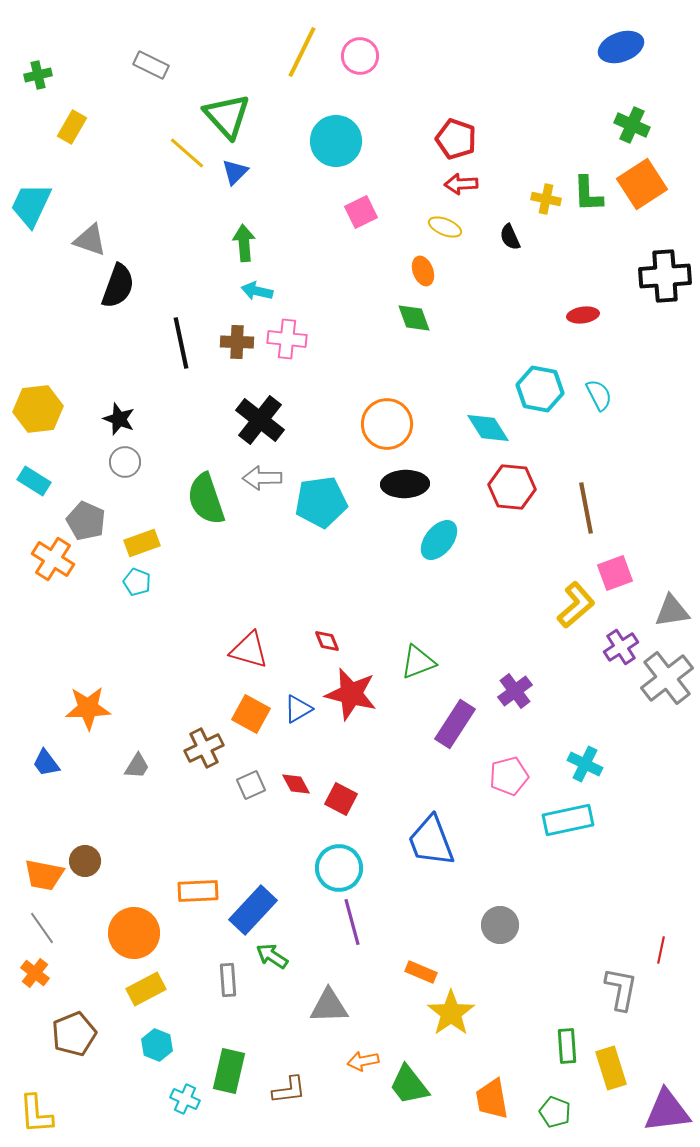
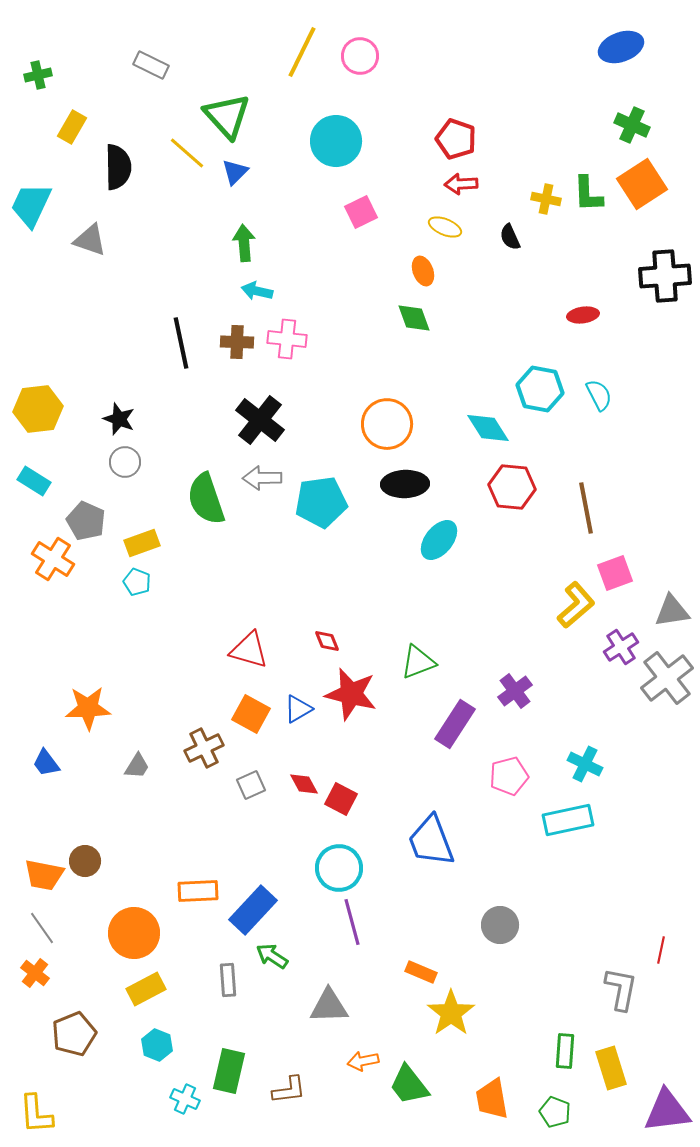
black semicircle at (118, 286): moved 119 px up; rotated 21 degrees counterclockwise
red diamond at (296, 784): moved 8 px right
green rectangle at (567, 1046): moved 2 px left, 5 px down; rotated 8 degrees clockwise
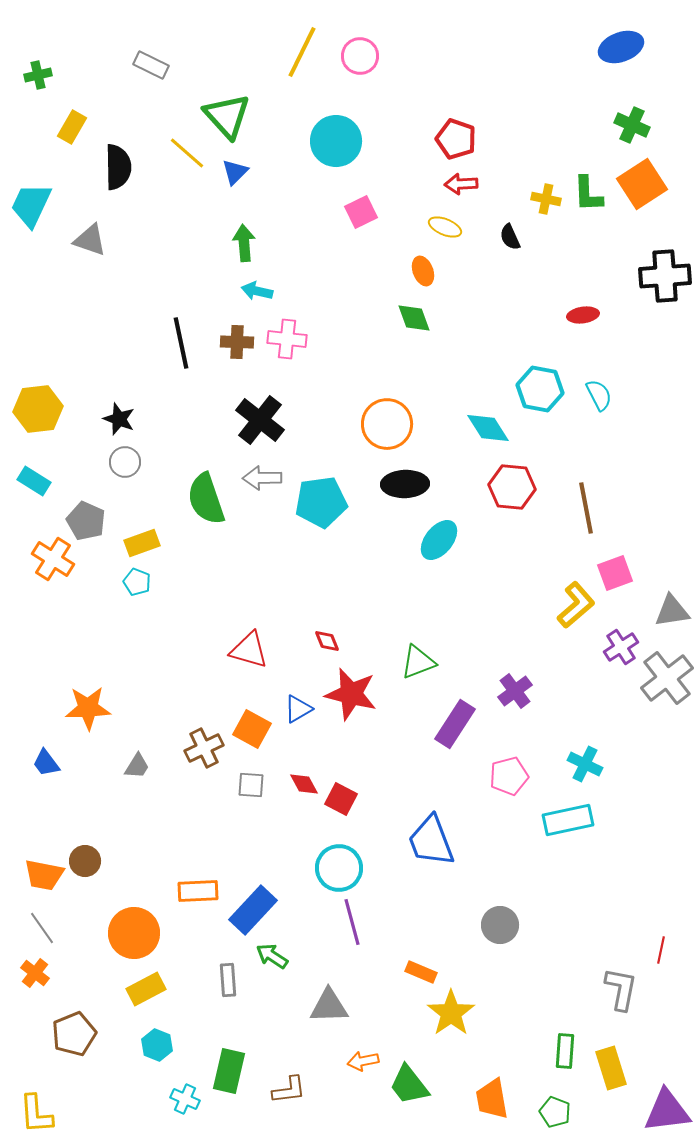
orange square at (251, 714): moved 1 px right, 15 px down
gray square at (251, 785): rotated 28 degrees clockwise
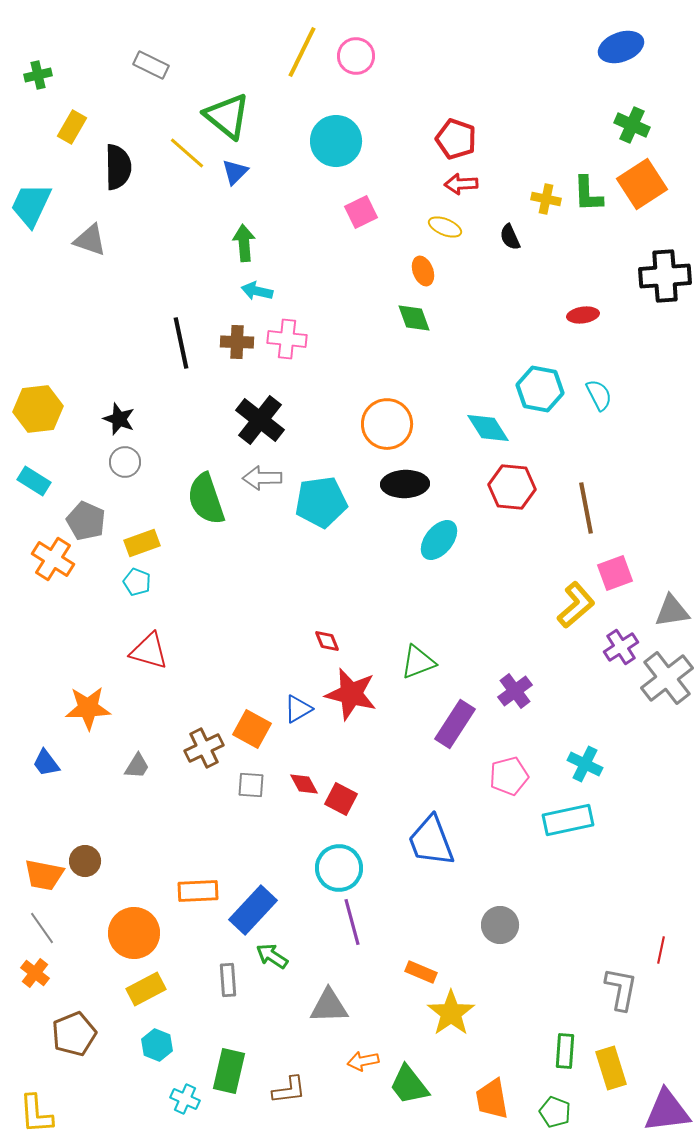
pink circle at (360, 56): moved 4 px left
green triangle at (227, 116): rotated 9 degrees counterclockwise
red triangle at (249, 650): moved 100 px left, 1 px down
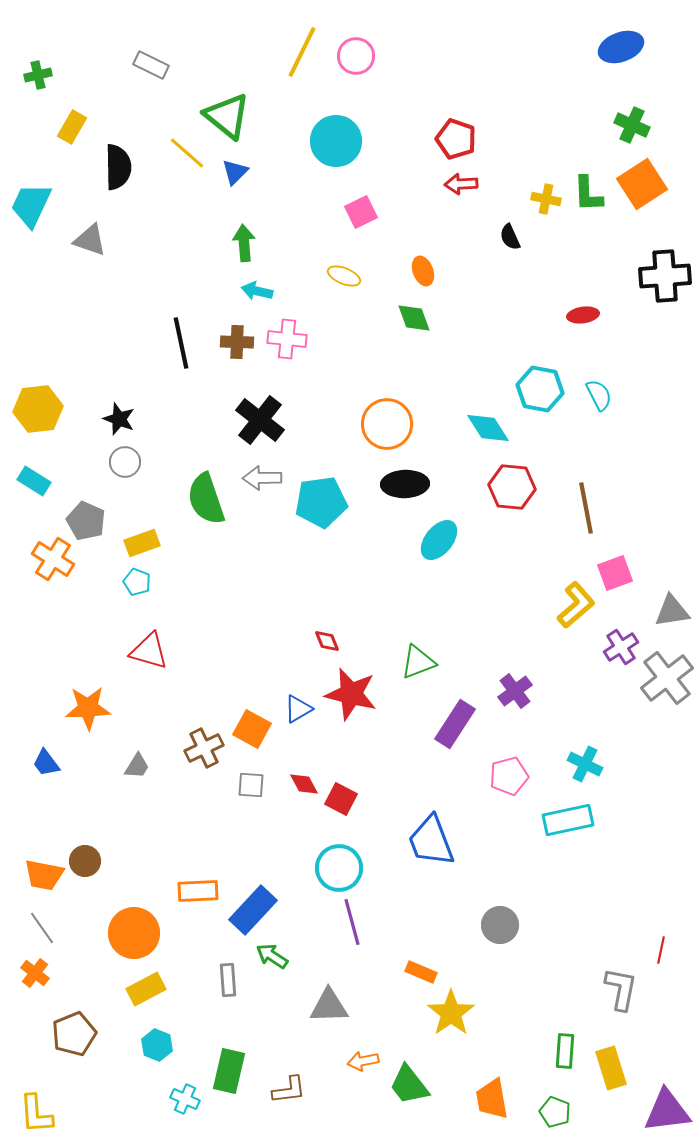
yellow ellipse at (445, 227): moved 101 px left, 49 px down
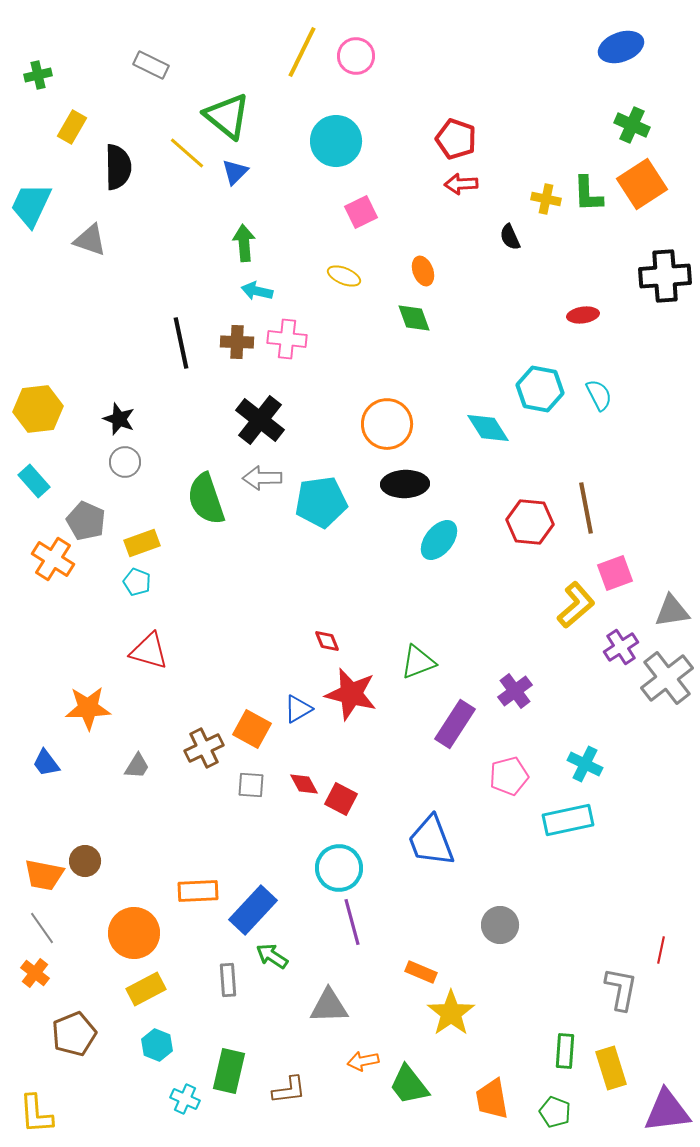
cyan rectangle at (34, 481): rotated 16 degrees clockwise
red hexagon at (512, 487): moved 18 px right, 35 px down
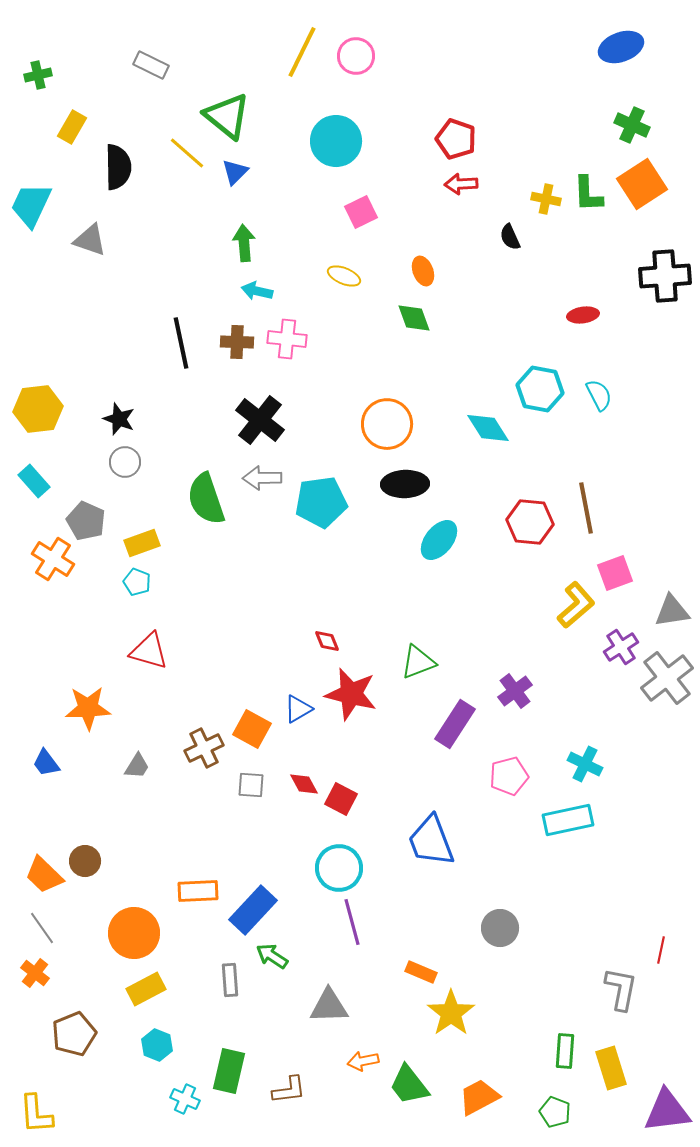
orange trapezoid at (44, 875): rotated 33 degrees clockwise
gray circle at (500, 925): moved 3 px down
gray rectangle at (228, 980): moved 2 px right
orange trapezoid at (492, 1099): moved 13 px left, 2 px up; rotated 72 degrees clockwise
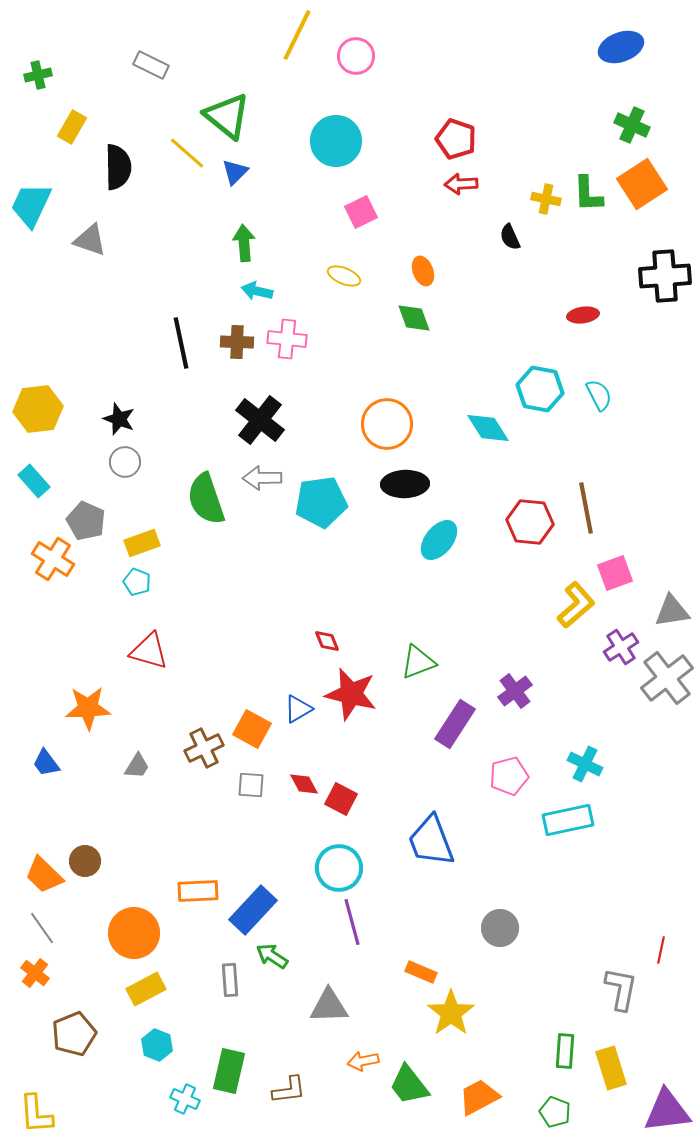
yellow line at (302, 52): moved 5 px left, 17 px up
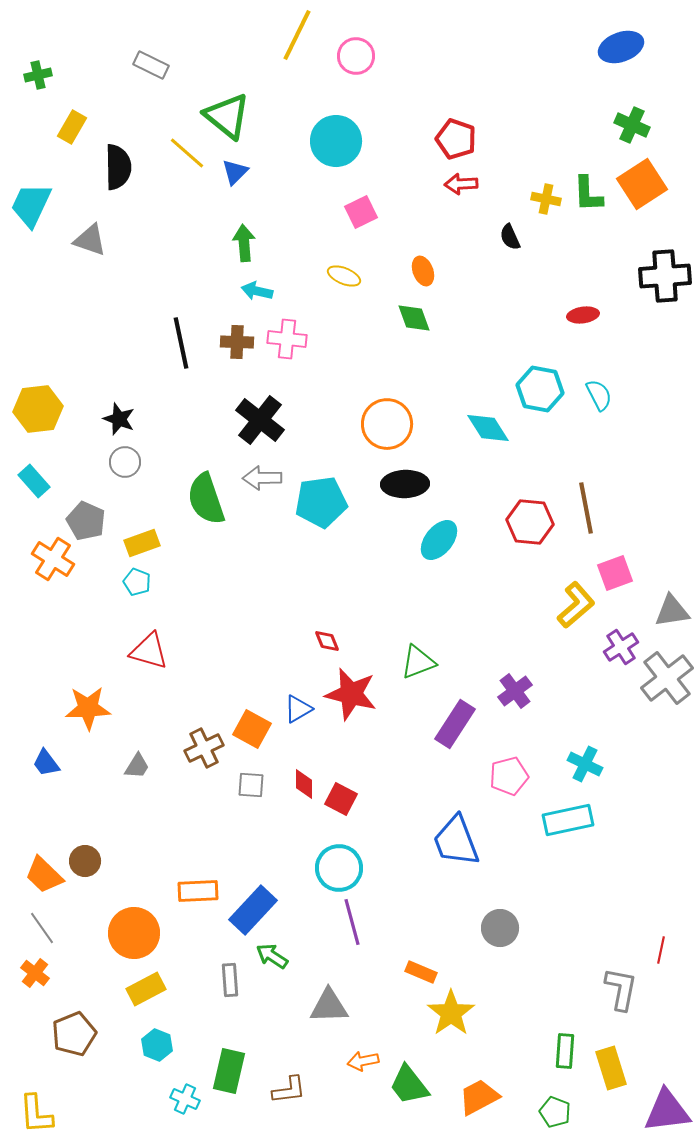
red diamond at (304, 784): rotated 28 degrees clockwise
blue trapezoid at (431, 841): moved 25 px right
